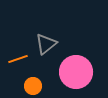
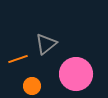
pink circle: moved 2 px down
orange circle: moved 1 px left
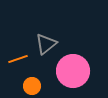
pink circle: moved 3 px left, 3 px up
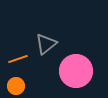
pink circle: moved 3 px right
orange circle: moved 16 px left
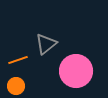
orange line: moved 1 px down
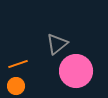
gray triangle: moved 11 px right
orange line: moved 4 px down
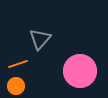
gray triangle: moved 17 px left, 5 px up; rotated 10 degrees counterclockwise
pink circle: moved 4 px right
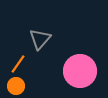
orange line: rotated 36 degrees counterclockwise
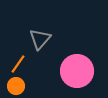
pink circle: moved 3 px left
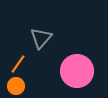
gray triangle: moved 1 px right, 1 px up
